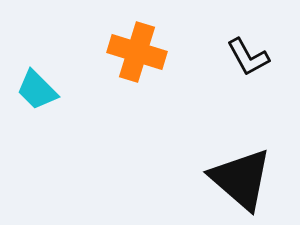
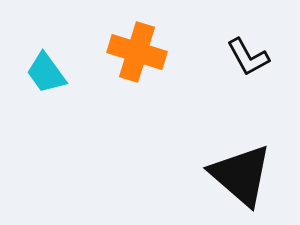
cyan trapezoid: moved 9 px right, 17 px up; rotated 9 degrees clockwise
black triangle: moved 4 px up
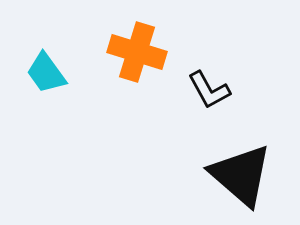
black L-shape: moved 39 px left, 33 px down
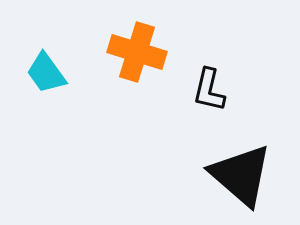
black L-shape: rotated 42 degrees clockwise
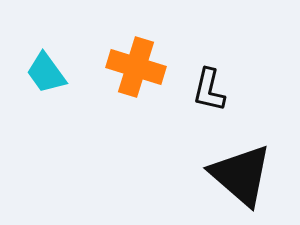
orange cross: moved 1 px left, 15 px down
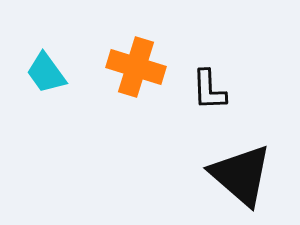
black L-shape: rotated 15 degrees counterclockwise
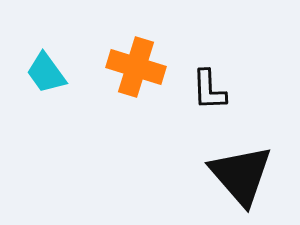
black triangle: rotated 8 degrees clockwise
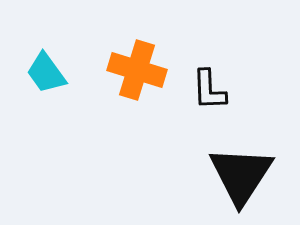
orange cross: moved 1 px right, 3 px down
black triangle: rotated 14 degrees clockwise
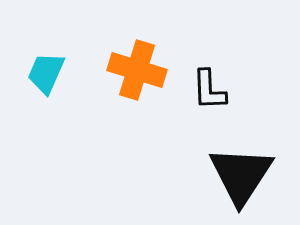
cyan trapezoid: rotated 60 degrees clockwise
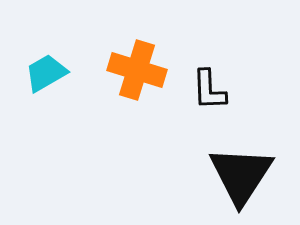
cyan trapezoid: rotated 36 degrees clockwise
